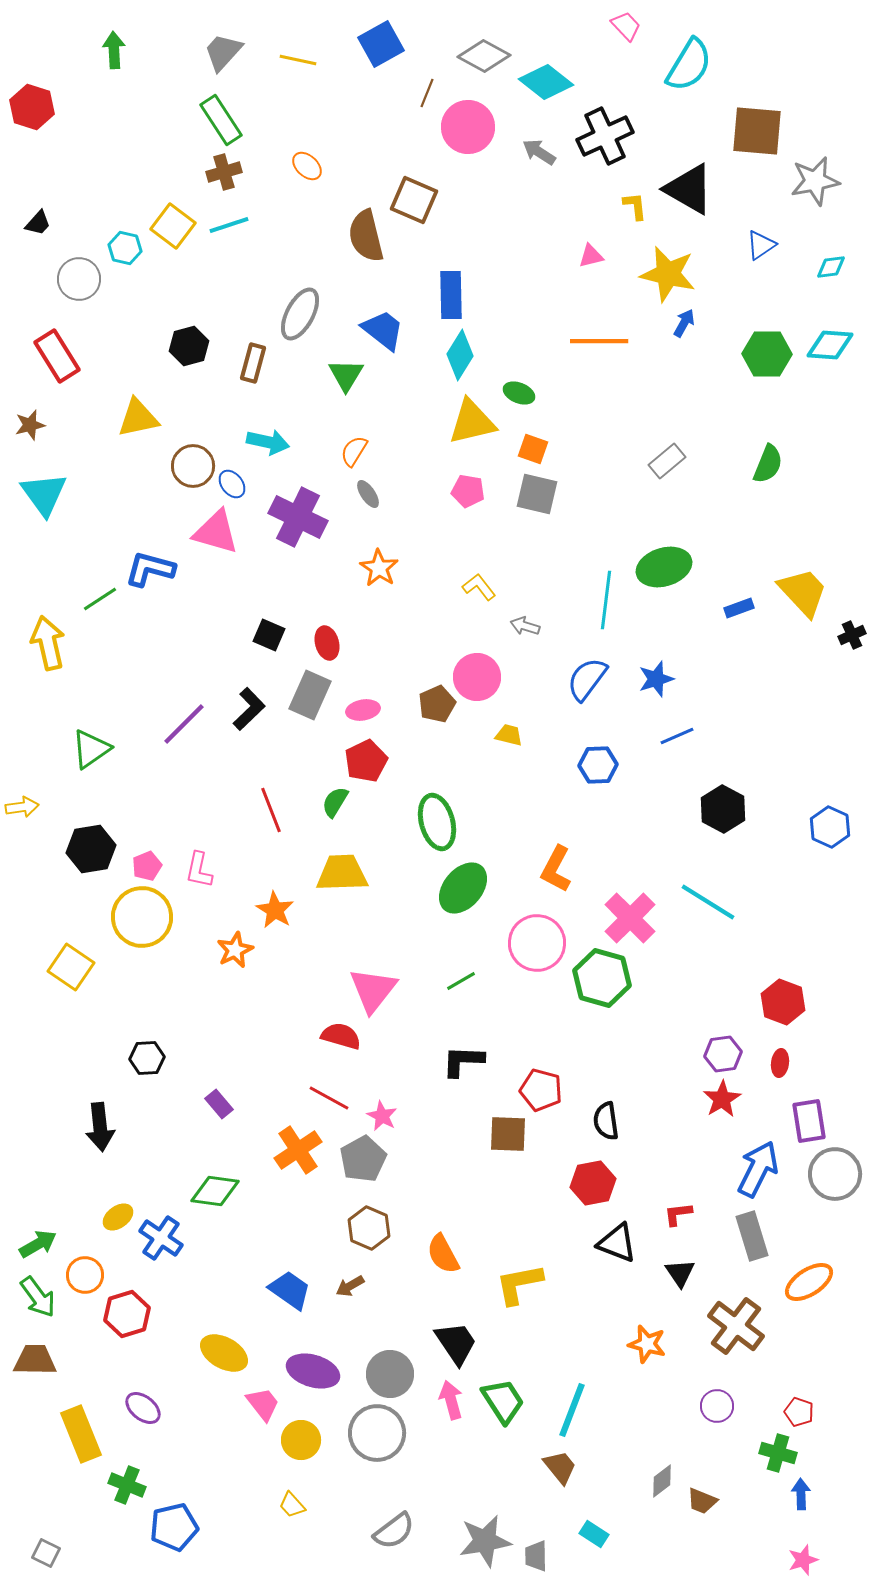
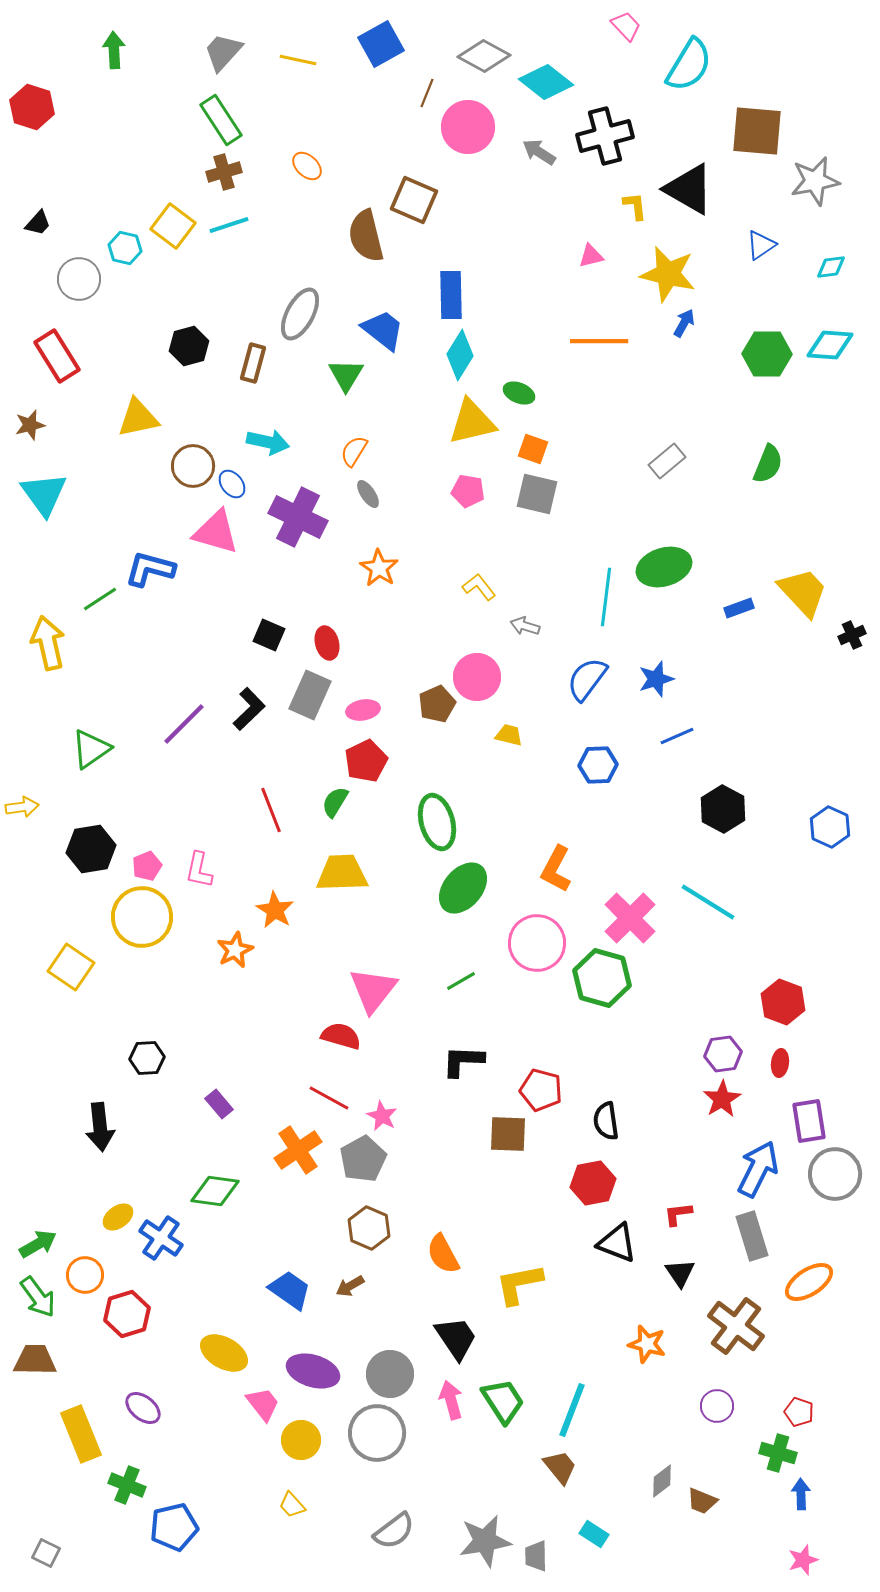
black cross at (605, 136): rotated 10 degrees clockwise
cyan line at (606, 600): moved 3 px up
black trapezoid at (456, 1343): moved 5 px up
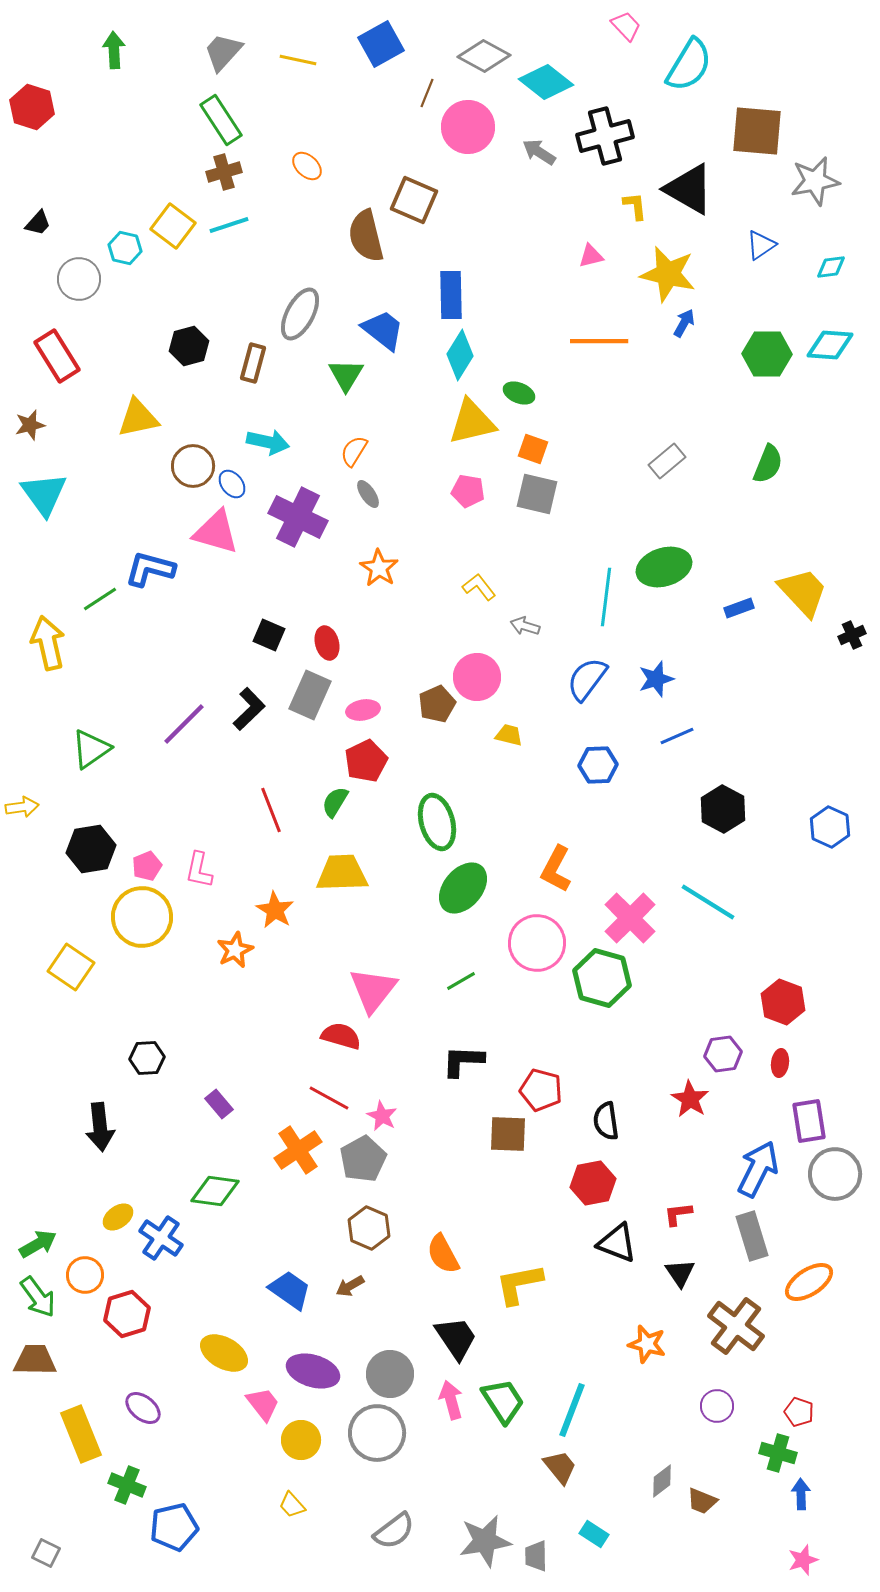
red star at (722, 1099): moved 32 px left; rotated 9 degrees counterclockwise
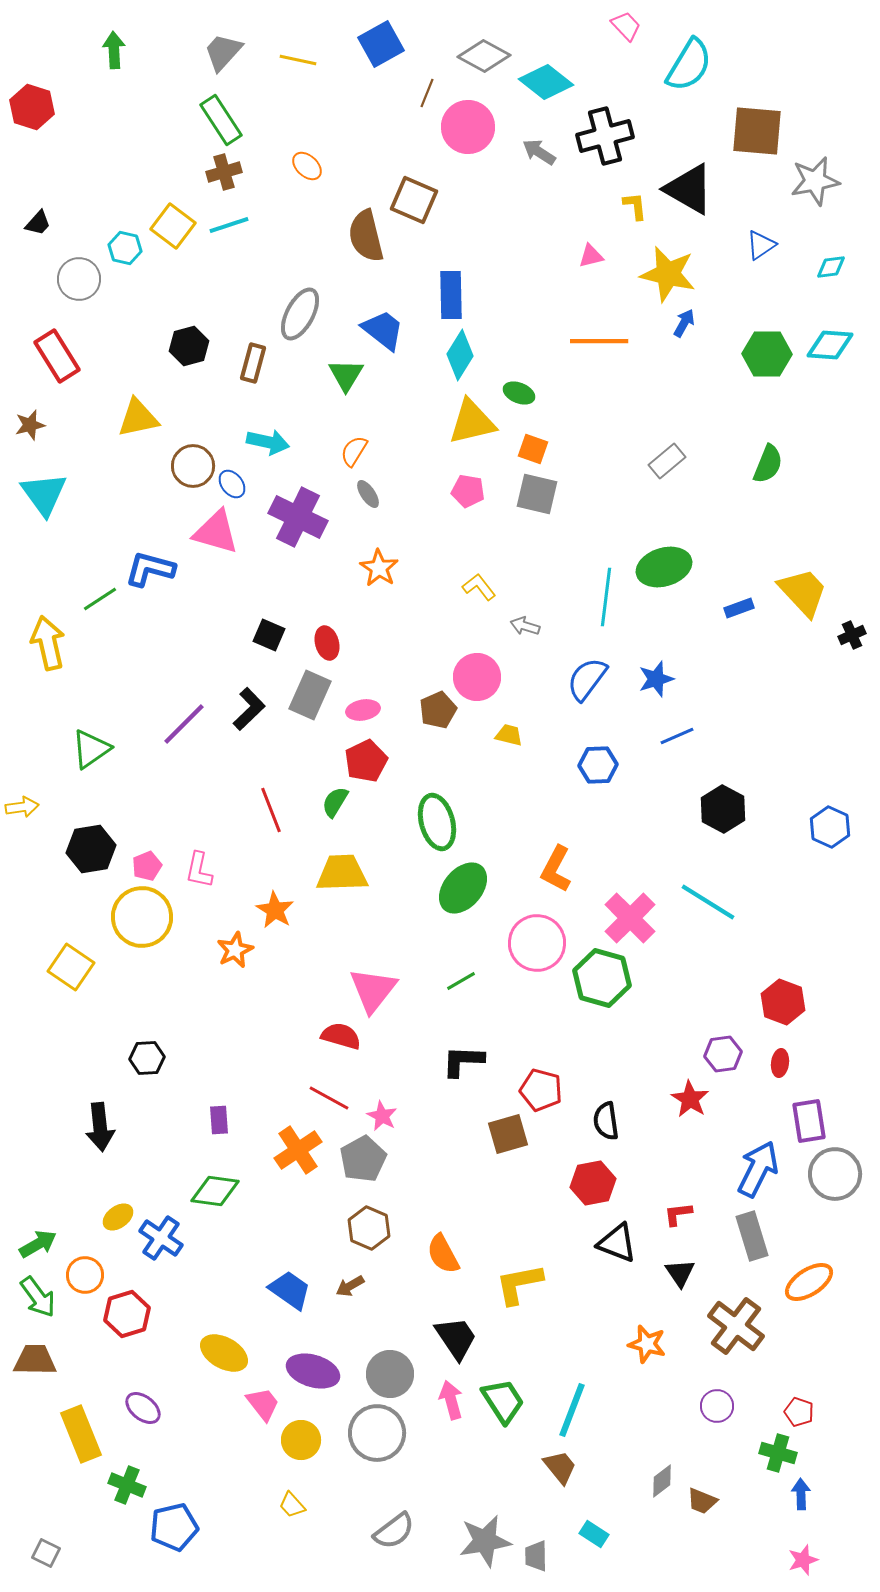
brown pentagon at (437, 704): moved 1 px right, 6 px down
purple rectangle at (219, 1104): moved 16 px down; rotated 36 degrees clockwise
brown square at (508, 1134): rotated 18 degrees counterclockwise
